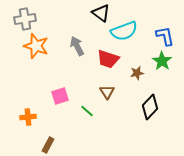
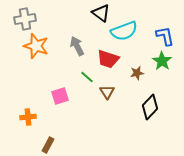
green line: moved 34 px up
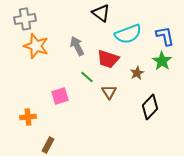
cyan semicircle: moved 4 px right, 3 px down
brown star: rotated 16 degrees counterclockwise
brown triangle: moved 2 px right
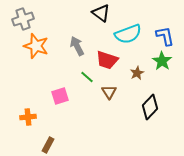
gray cross: moved 2 px left; rotated 10 degrees counterclockwise
red trapezoid: moved 1 px left, 1 px down
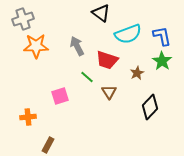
blue L-shape: moved 3 px left
orange star: rotated 20 degrees counterclockwise
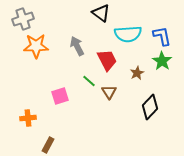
cyan semicircle: rotated 16 degrees clockwise
red trapezoid: rotated 135 degrees counterclockwise
green line: moved 2 px right, 4 px down
orange cross: moved 1 px down
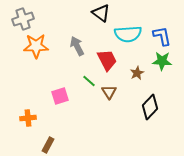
green star: rotated 30 degrees counterclockwise
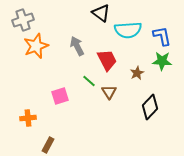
gray cross: moved 1 px down
cyan semicircle: moved 4 px up
orange star: rotated 20 degrees counterclockwise
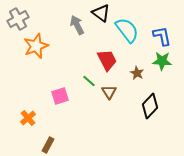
gray cross: moved 5 px left, 1 px up; rotated 10 degrees counterclockwise
cyan semicircle: moved 1 px left; rotated 124 degrees counterclockwise
gray arrow: moved 21 px up
brown star: rotated 16 degrees counterclockwise
black diamond: moved 1 px up
orange cross: rotated 35 degrees counterclockwise
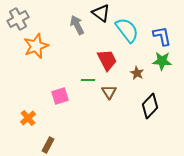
green line: moved 1 px left, 1 px up; rotated 40 degrees counterclockwise
